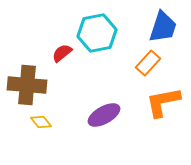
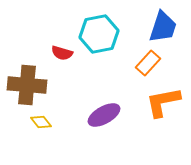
cyan hexagon: moved 2 px right, 1 px down
red semicircle: rotated 125 degrees counterclockwise
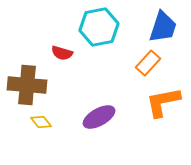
cyan hexagon: moved 7 px up
purple ellipse: moved 5 px left, 2 px down
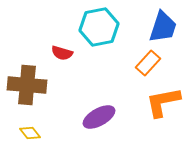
yellow diamond: moved 11 px left, 11 px down
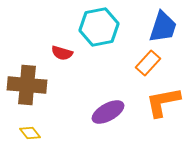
purple ellipse: moved 9 px right, 5 px up
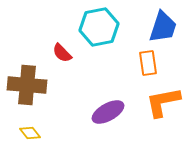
red semicircle: rotated 30 degrees clockwise
orange rectangle: rotated 50 degrees counterclockwise
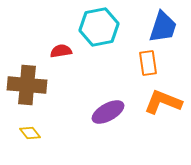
red semicircle: moved 1 px left, 2 px up; rotated 125 degrees clockwise
orange L-shape: rotated 33 degrees clockwise
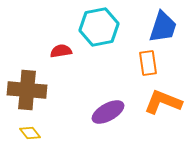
brown cross: moved 5 px down
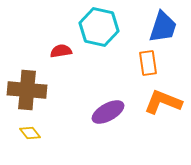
cyan hexagon: rotated 24 degrees clockwise
